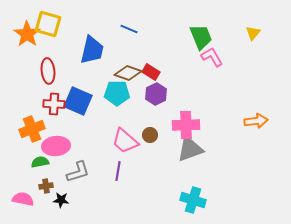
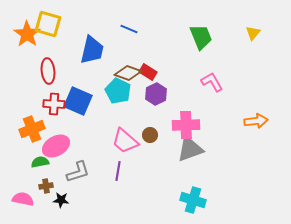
pink L-shape: moved 25 px down
red rectangle: moved 3 px left
cyan pentagon: moved 1 px right, 2 px up; rotated 25 degrees clockwise
pink ellipse: rotated 24 degrees counterclockwise
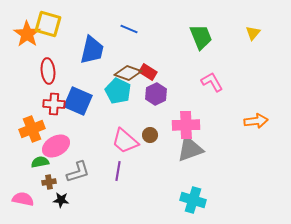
brown cross: moved 3 px right, 4 px up
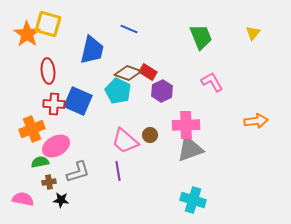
purple hexagon: moved 6 px right, 3 px up
purple line: rotated 18 degrees counterclockwise
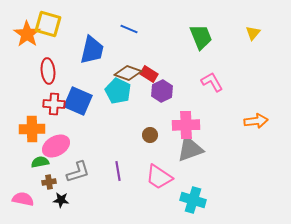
red rectangle: moved 1 px right, 2 px down
orange cross: rotated 20 degrees clockwise
pink trapezoid: moved 34 px right, 36 px down; rotated 8 degrees counterclockwise
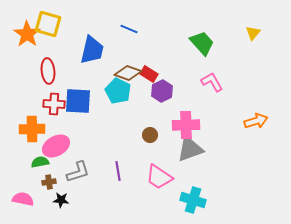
green trapezoid: moved 1 px right, 6 px down; rotated 20 degrees counterclockwise
blue square: rotated 20 degrees counterclockwise
orange arrow: rotated 10 degrees counterclockwise
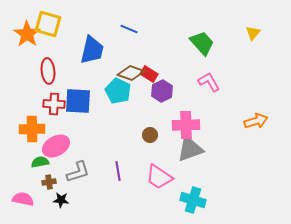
brown diamond: moved 3 px right
pink L-shape: moved 3 px left
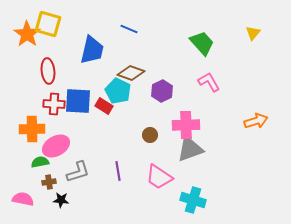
red rectangle: moved 45 px left, 32 px down
